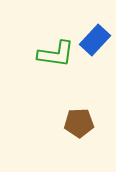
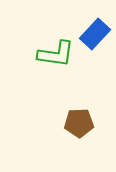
blue rectangle: moved 6 px up
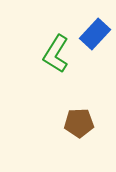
green L-shape: rotated 114 degrees clockwise
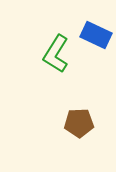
blue rectangle: moved 1 px right, 1 px down; rotated 72 degrees clockwise
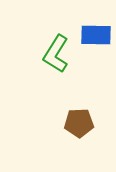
blue rectangle: rotated 24 degrees counterclockwise
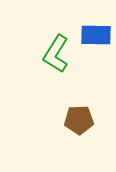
brown pentagon: moved 3 px up
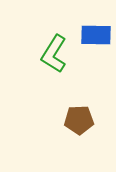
green L-shape: moved 2 px left
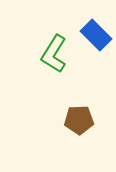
blue rectangle: rotated 44 degrees clockwise
